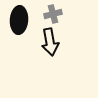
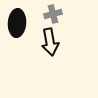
black ellipse: moved 2 px left, 3 px down
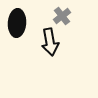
gray cross: moved 9 px right, 2 px down; rotated 24 degrees counterclockwise
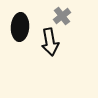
black ellipse: moved 3 px right, 4 px down
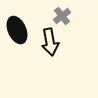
black ellipse: moved 3 px left, 3 px down; rotated 28 degrees counterclockwise
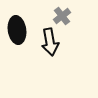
black ellipse: rotated 16 degrees clockwise
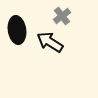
black arrow: rotated 132 degrees clockwise
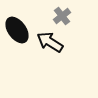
black ellipse: rotated 28 degrees counterclockwise
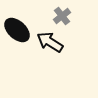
black ellipse: rotated 12 degrees counterclockwise
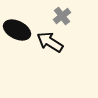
black ellipse: rotated 16 degrees counterclockwise
